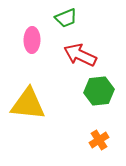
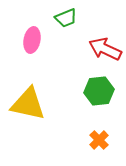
pink ellipse: rotated 10 degrees clockwise
red arrow: moved 25 px right, 6 px up
yellow triangle: rotated 6 degrees clockwise
orange cross: rotated 12 degrees counterclockwise
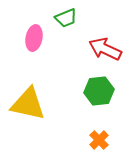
pink ellipse: moved 2 px right, 2 px up
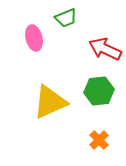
pink ellipse: rotated 25 degrees counterclockwise
yellow triangle: moved 22 px right, 2 px up; rotated 36 degrees counterclockwise
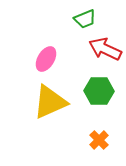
green trapezoid: moved 19 px right, 1 px down
pink ellipse: moved 12 px right, 21 px down; rotated 45 degrees clockwise
green hexagon: rotated 8 degrees clockwise
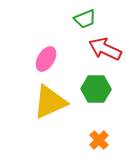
green hexagon: moved 3 px left, 2 px up
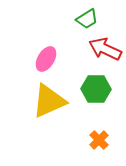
green trapezoid: moved 2 px right; rotated 10 degrees counterclockwise
yellow triangle: moved 1 px left, 1 px up
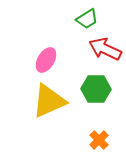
pink ellipse: moved 1 px down
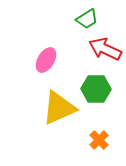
yellow triangle: moved 10 px right, 7 px down
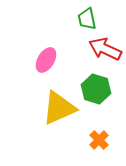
green trapezoid: rotated 110 degrees clockwise
green hexagon: rotated 16 degrees clockwise
